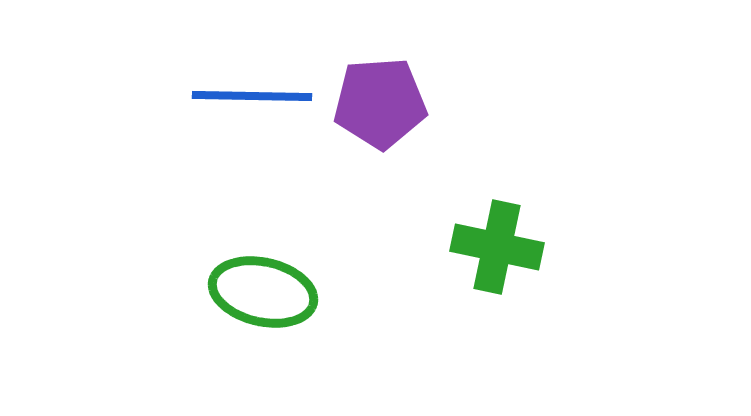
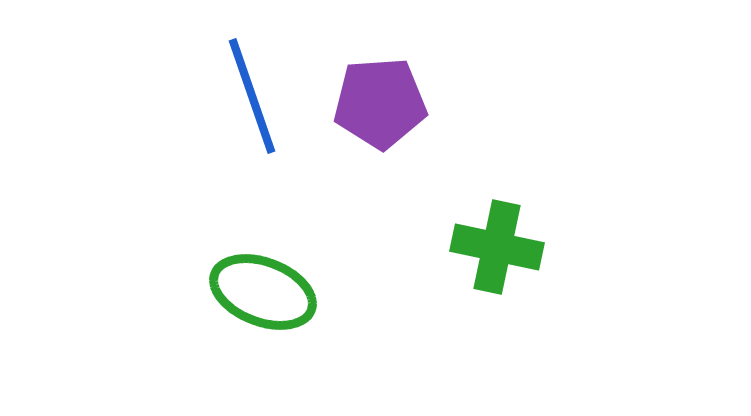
blue line: rotated 70 degrees clockwise
green ellipse: rotated 8 degrees clockwise
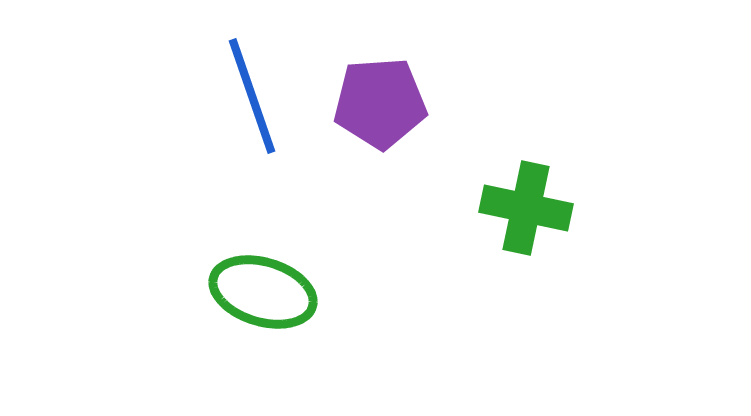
green cross: moved 29 px right, 39 px up
green ellipse: rotated 4 degrees counterclockwise
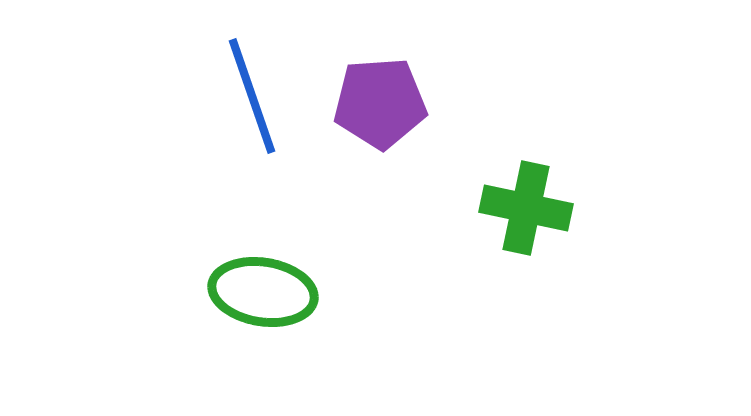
green ellipse: rotated 8 degrees counterclockwise
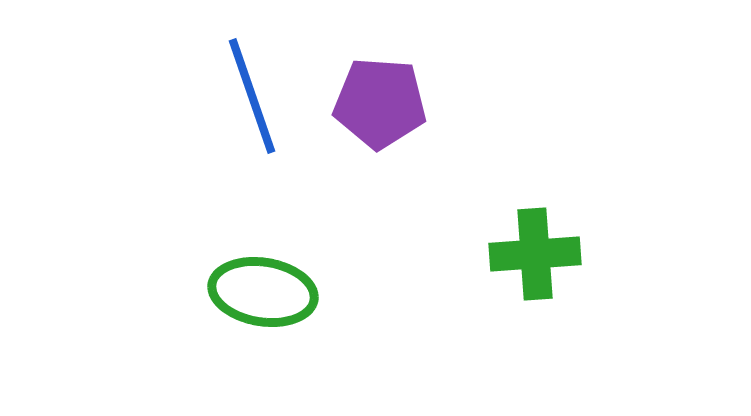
purple pentagon: rotated 8 degrees clockwise
green cross: moved 9 px right, 46 px down; rotated 16 degrees counterclockwise
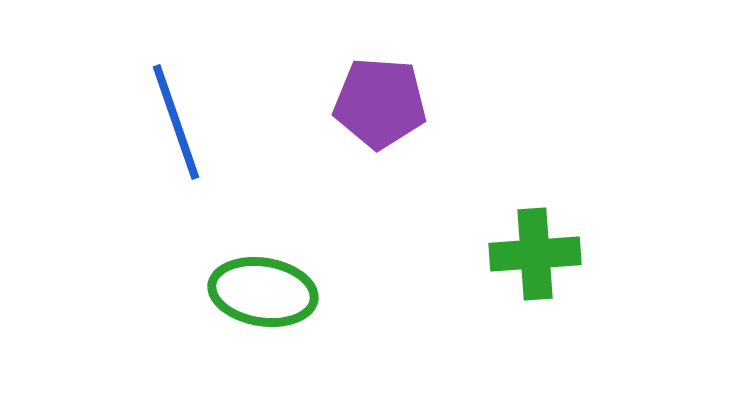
blue line: moved 76 px left, 26 px down
